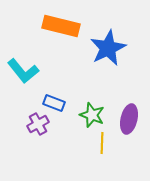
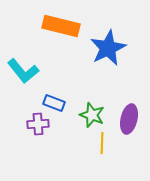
purple cross: rotated 25 degrees clockwise
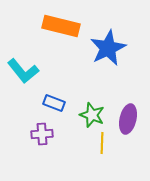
purple ellipse: moved 1 px left
purple cross: moved 4 px right, 10 px down
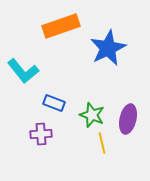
orange rectangle: rotated 33 degrees counterclockwise
purple cross: moved 1 px left
yellow line: rotated 15 degrees counterclockwise
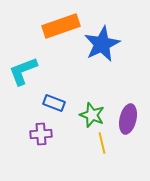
blue star: moved 6 px left, 4 px up
cyan L-shape: rotated 108 degrees clockwise
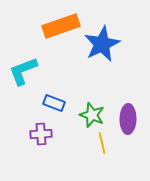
purple ellipse: rotated 12 degrees counterclockwise
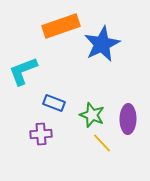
yellow line: rotated 30 degrees counterclockwise
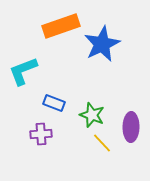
purple ellipse: moved 3 px right, 8 px down
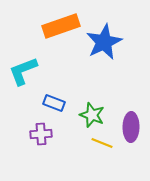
blue star: moved 2 px right, 2 px up
yellow line: rotated 25 degrees counterclockwise
